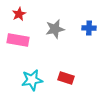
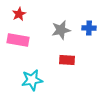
gray star: moved 6 px right, 1 px down
red rectangle: moved 1 px right, 18 px up; rotated 14 degrees counterclockwise
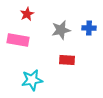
red star: moved 8 px right
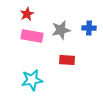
pink rectangle: moved 14 px right, 4 px up
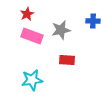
blue cross: moved 4 px right, 7 px up
pink rectangle: rotated 10 degrees clockwise
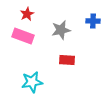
pink rectangle: moved 9 px left
cyan star: moved 2 px down
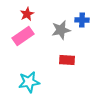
blue cross: moved 11 px left, 1 px up
pink rectangle: rotated 55 degrees counterclockwise
cyan star: moved 3 px left
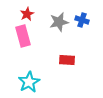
blue cross: rotated 16 degrees clockwise
gray star: moved 2 px left, 8 px up
pink rectangle: rotated 70 degrees counterclockwise
cyan star: rotated 20 degrees counterclockwise
